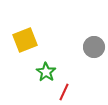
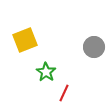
red line: moved 1 px down
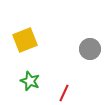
gray circle: moved 4 px left, 2 px down
green star: moved 16 px left, 9 px down; rotated 12 degrees counterclockwise
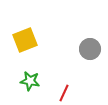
green star: rotated 12 degrees counterclockwise
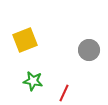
gray circle: moved 1 px left, 1 px down
green star: moved 3 px right
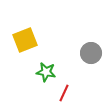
gray circle: moved 2 px right, 3 px down
green star: moved 13 px right, 9 px up
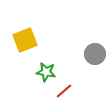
gray circle: moved 4 px right, 1 px down
red line: moved 2 px up; rotated 24 degrees clockwise
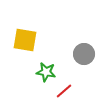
yellow square: rotated 30 degrees clockwise
gray circle: moved 11 px left
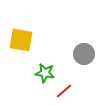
yellow square: moved 4 px left
green star: moved 1 px left, 1 px down
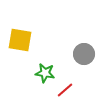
yellow square: moved 1 px left
red line: moved 1 px right, 1 px up
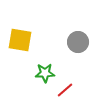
gray circle: moved 6 px left, 12 px up
green star: rotated 12 degrees counterclockwise
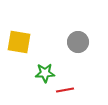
yellow square: moved 1 px left, 2 px down
red line: rotated 30 degrees clockwise
